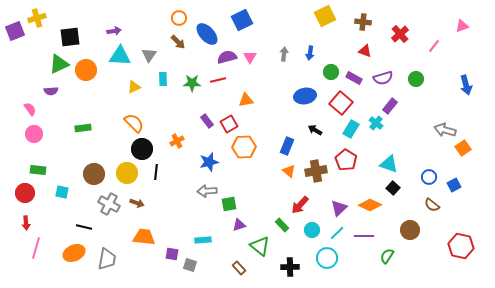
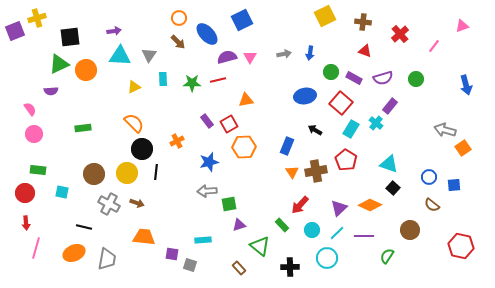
gray arrow at (284, 54): rotated 72 degrees clockwise
orange triangle at (289, 171): moved 3 px right, 1 px down; rotated 16 degrees clockwise
blue square at (454, 185): rotated 24 degrees clockwise
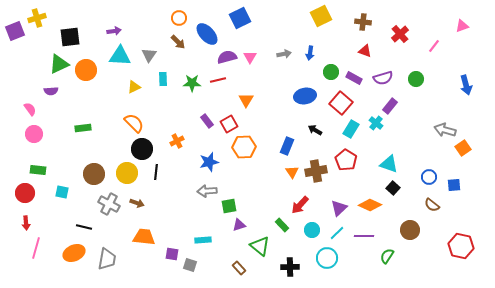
yellow square at (325, 16): moved 4 px left
blue square at (242, 20): moved 2 px left, 2 px up
orange triangle at (246, 100): rotated 49 degrees counterclockwise
green square at (229, 204): moved 2 px down
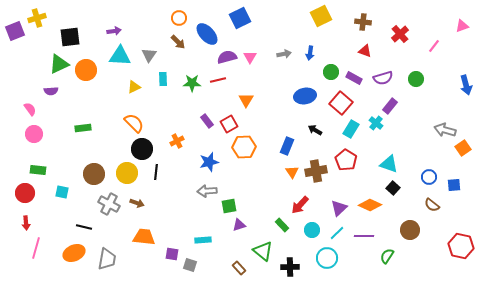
green triangle at (260, 246): moved 3 px right, 5 px down
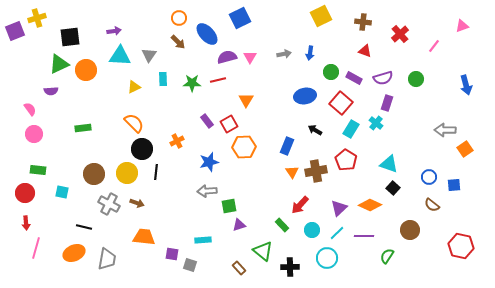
purple rectangle at (390, 106): moved 3 px left, 3 px up; rotated 21 degrees counterclockwise
gray arrow at (445, 130): rotated 15 degrees counterclockwise
orange square at (463, 148): moved 2 px right, 1 px down
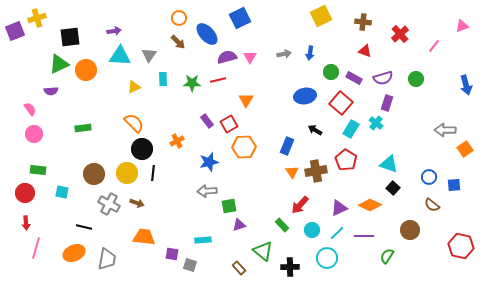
black line at (156, 172): moved 3 px left, 1 px down
purple triangle at (339, 208): rotated 18 degrees clockwise
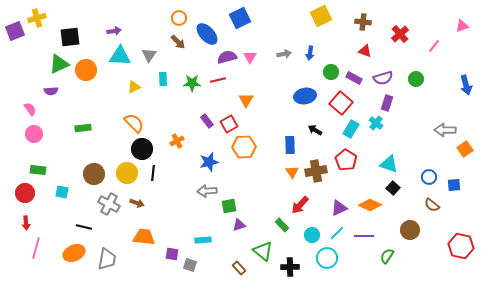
blue rectangle at (287, 146): moved 3 px right, 1 px up; rotated 24 degrees counterclockwise
cyan circle at (312, 230): moved 5 px down
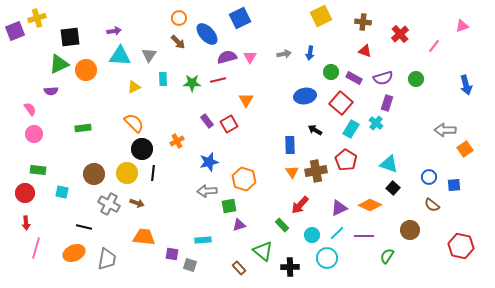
orange hexagon at (244, 147): moved 32 px down; rotated 20 degrees clockwise
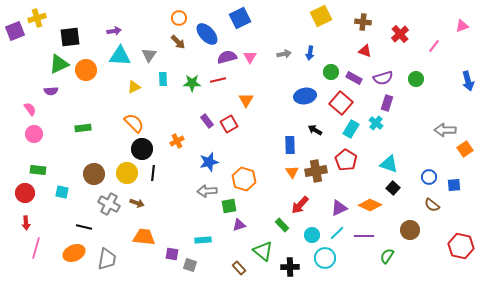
blue arrow at (466, 85): moved 2 px right, 4 px up
cyan circle at (327, 258): moved 2 px left
